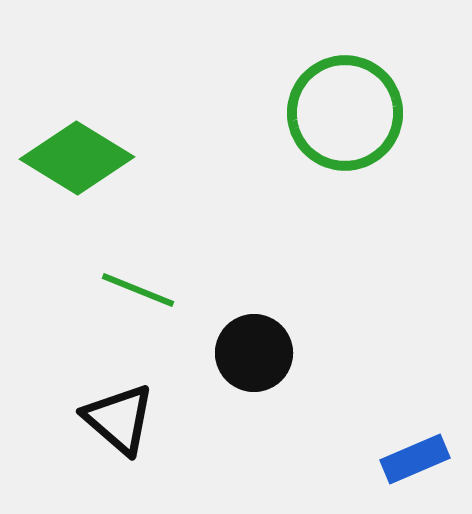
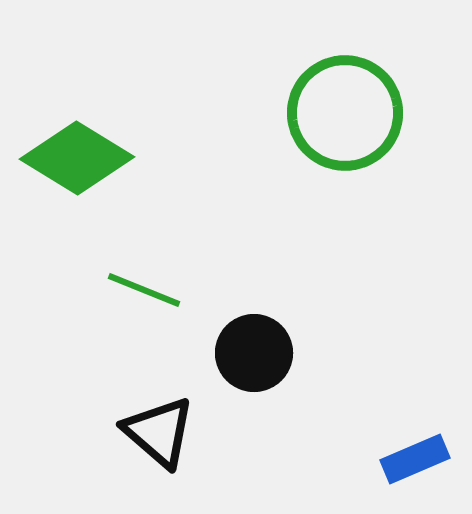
green line: moved 6 px right
black triangle: moved 40 px right, 13 px down
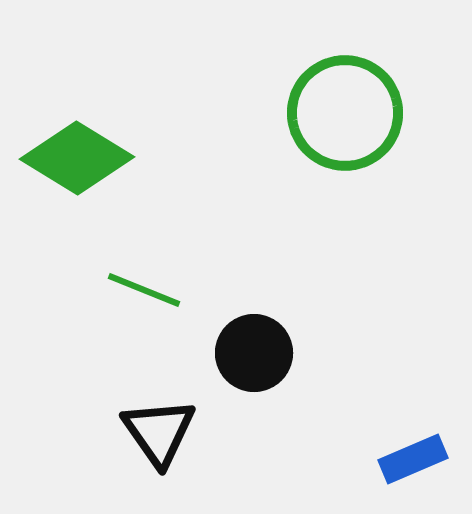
black triangle: rotated 14 degrees clockwise
blue rectangle: moved 2 px left
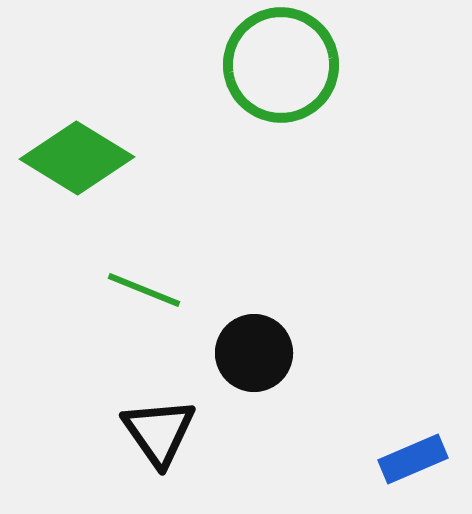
green circle: moved 64 px left, 48 px up
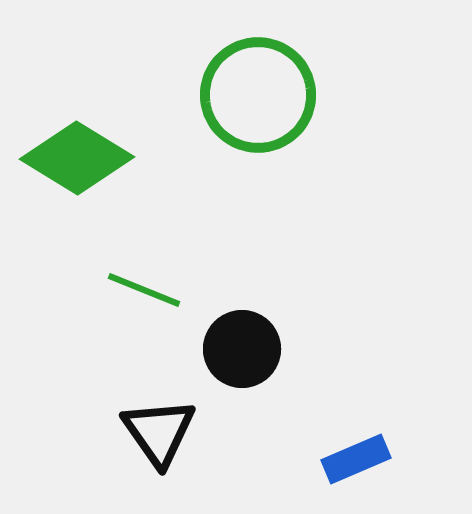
green circle: moved 23 px left, 30 px down
black circle: moved 12 px left, 4 px up
blue rectangle: moved 57 px left
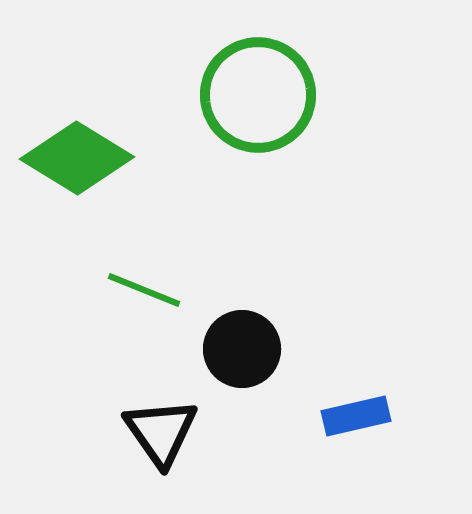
black triangle: moved 2 px right
blue rectangle: moved 43 px up; rotated 10 degrees clockwise
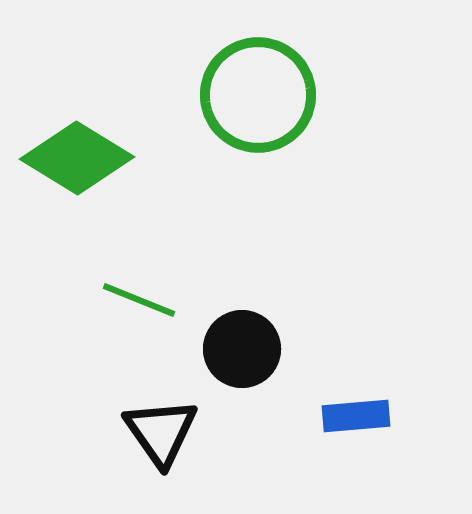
green line: moved 5 px left, 10 px down
blue rectangle: rotated 8 degrees clockwise
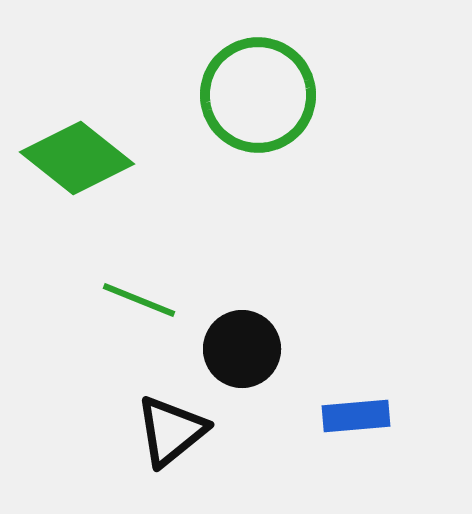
green diamond: rotated 7 degrees clockwise
black triangle: moved 10 px right, 1 px up; rotated 26 degrees clockwise
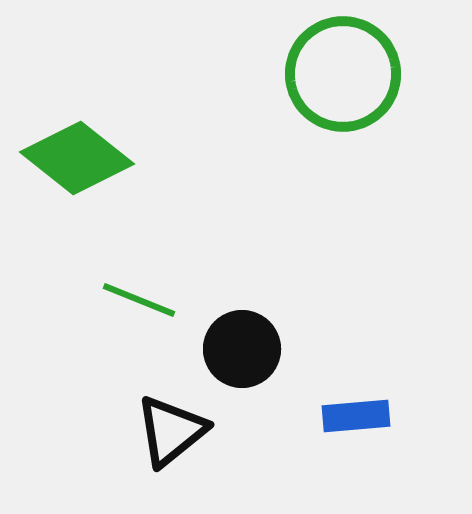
green circle: moved 85 px right, 21 px up
